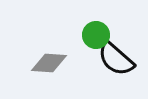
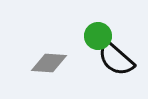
green circle: moved 2 px right, 1 px down
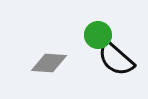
green circle: moved 1 px up
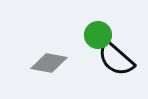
gray diamond: rotated 6 degrees clockwise
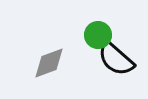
gray diamond: rotated 30 degrees counterclockwise
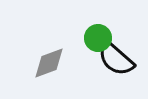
green circle: moved 3 px down
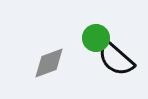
green circle: moved 2 px left
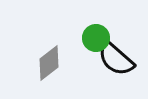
gray diamond: rotated 18 degrees counterclockwise
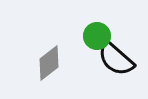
green circle: moved 1 px right, 2 px up
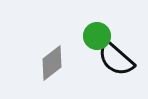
gray diamond: moved 3 px right
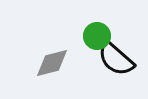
gray diamond: rotated 24 degrees clockwise
